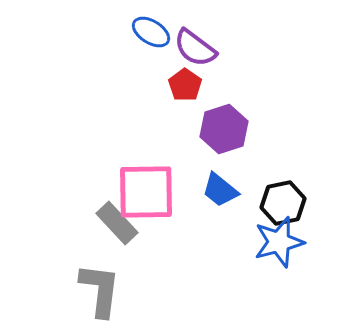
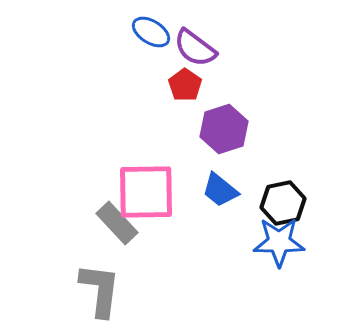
blue star: rotated 15 degrees clockwise
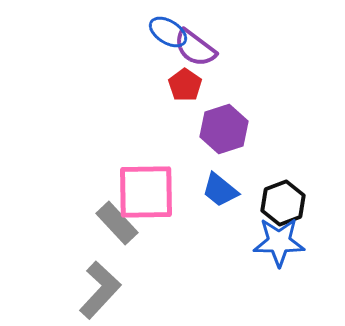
blue ellipse: moved 17 px right
black hexagon: rotated 9 degrees counterclockwise
gray L-shape: rotated 36 degrees clockwise
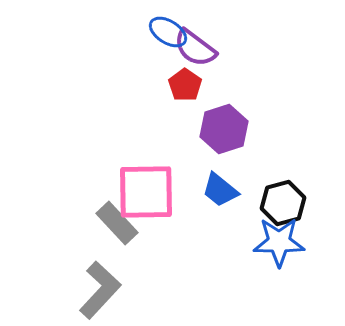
black hexagon: rotated 6 degrees clockwise
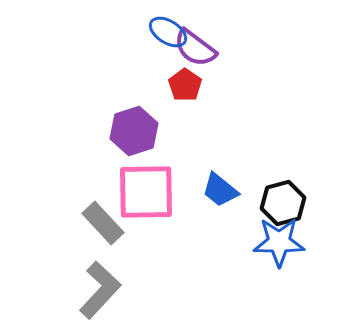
purple hexagon: moved 90 px left, 2 px down
gray rectangle: moved 14 px left
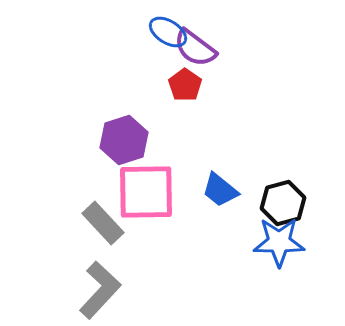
purple hexagon: moved 10 px left, 9 px down
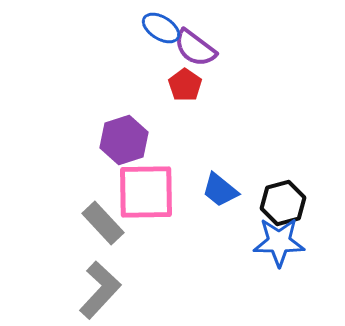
blue ellipse: moved 7 px left, 4 px up
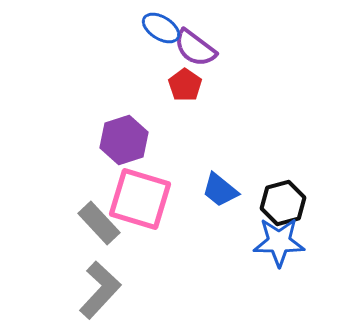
pink square: moved 6 px left, 7 px down; rotated 18 degrees clockwise
gray rectangle: moved 4 px left
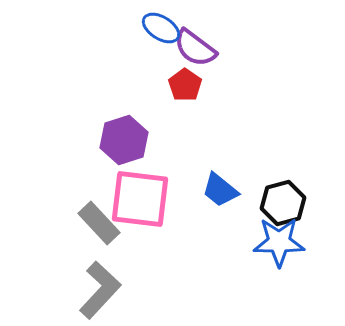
pink square: rotated 10 degrees counterclockwise
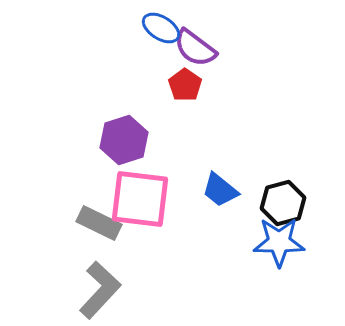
gray rectangle: rotated 21 degrees counterclockwise
